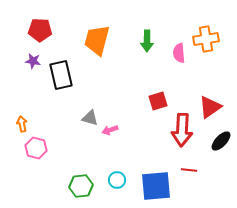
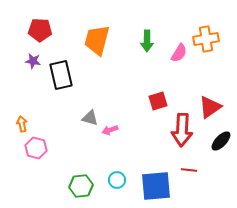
pink semicircle: rotated 144 degrees counterclockwise
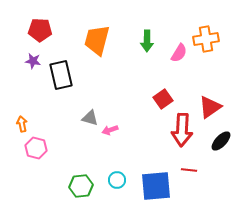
red square: moved 5 px right, 2 px up; rotated 18 degrees counterclockwise
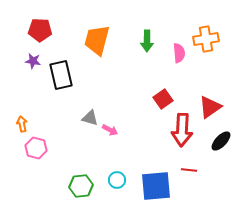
pink semicircle: rotated 36 degrees counterclockwise
pink arrow: rotated 133 degrees counterclockwise
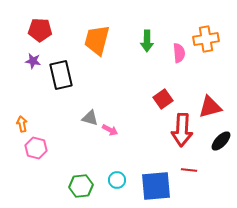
red triangle: rotated 20 degrees clockwise
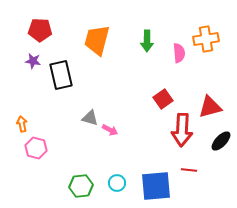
cyan circle: moved 3 px down
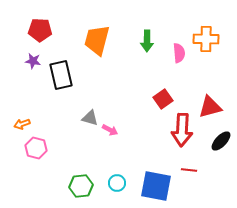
orange cross: rotated 10 degrees clockwise
orange arrow: rotated 98 degrees counterclockwise
blue square: rotated 16 degrees clockwise
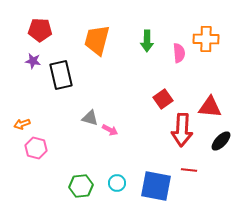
red triangle: rotated 20 degrees clockwise
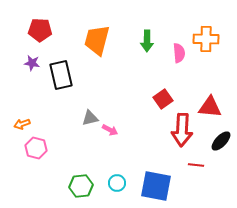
purple star: moved 1 px left, 2 px down
gray triangle: rotated 30 degrees counterclockwise
red line: moved 7 px right, 5 px up
